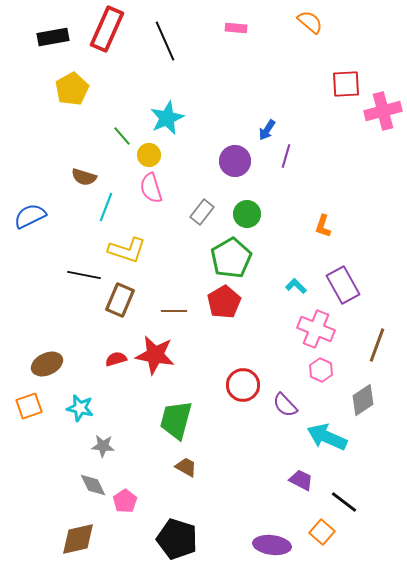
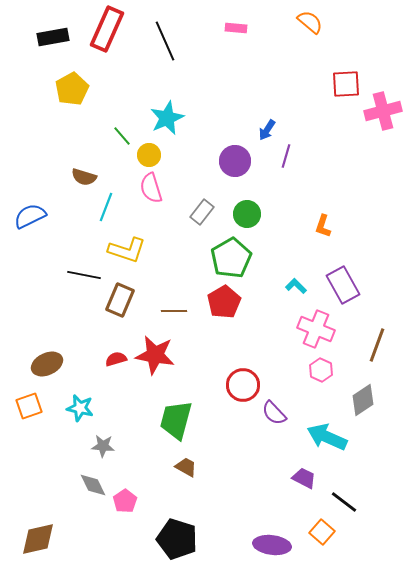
purple semicircle at (285, 405): moved 11 px left, 8 px down
purple trapezoid at (301, 480): moved 3 px right, 2 px up
brown diamond at (78, 539): moved 40 px left
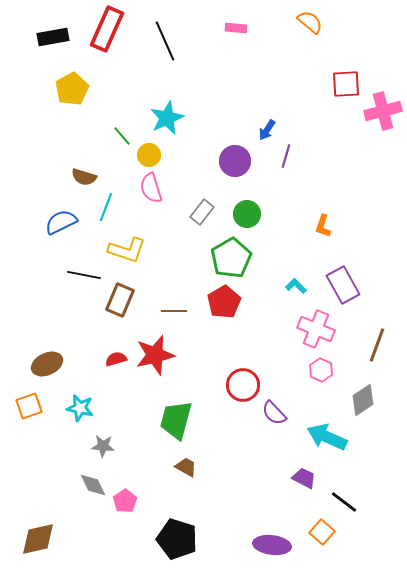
blue semicircle at (30, 216): moved 31 px right, 6 px down
red star at (155, 355): rotated 24 degrees counterclockwise
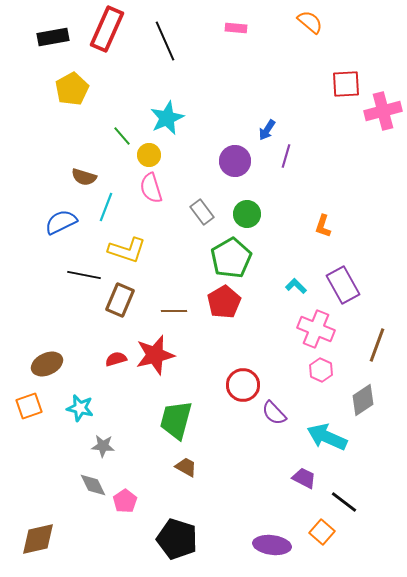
gray rectangle at (202, 212): rotated 75 degrees counterclockwise
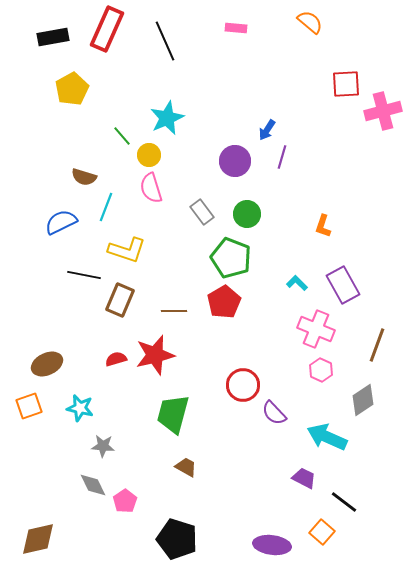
purple line at (286, 156): moved 4 px left, 1 px down
green pentagon at (231, 258): rotated 21 degrees counterclockwise
cyan L-shape at (296, 286): moved 1 px right, 3 px up
green trapezoid at (176, 420): moved 3 px left, 6 px up
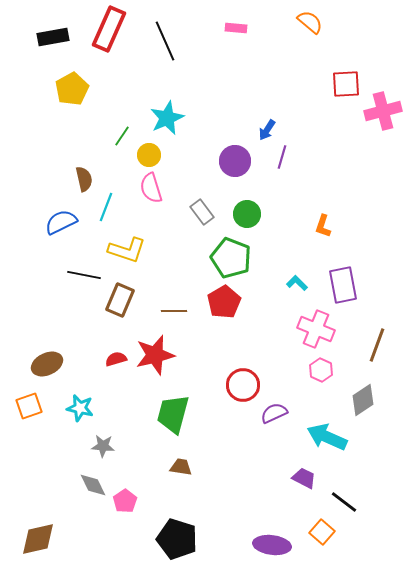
red rectangle at (107, 29): moved 2 px right
green line at (122, 136): rotated 75 degrees clockwise
brown semicircle at (84, 177): moved 2 px down; rotated 120 degrees counterclockwise
purple rectangle at (343, 285): rotated 18 degrees clockwise
purple semicircle at (274, 413): rotated 108 degrees clockwise
brown trapezoid at (186, 467): moved 5 px left; rotated 20 degrees counterclockwise
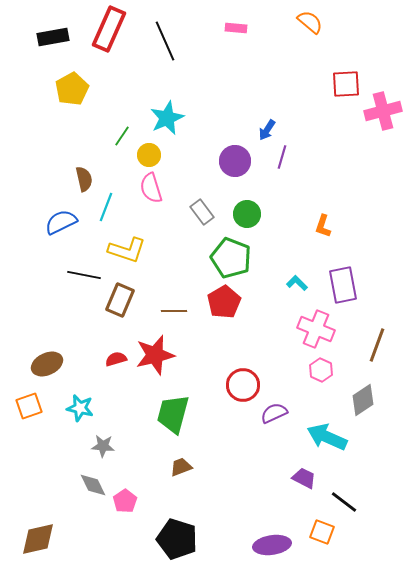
brown trapezoid at (181, 467): rotated 30 degrees counterclockwise
orange square at (322, 532): rotated 20 degrees counterclockwise
purple ellipse at (272, 545): rotated 15 degrees counterclockwise
